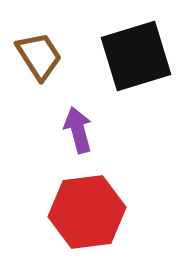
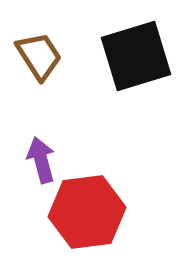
purple arrow: moved 37 px left, 30 px down
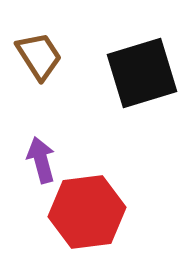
black square: moved 6 px right, 17 px down
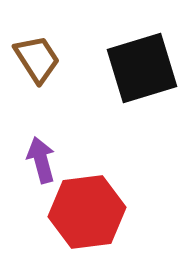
brown trapezoid: moved 2 px left, 3 px down
black square: moved 5 px up
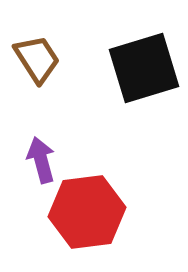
black square: moved 2 px right
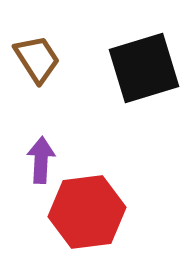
purple arrow: rotated 18 degrees clockwise
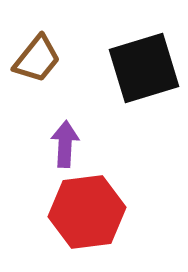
brown trapezoid: rotated 72 degrees clockwise
purple arrow: moved 24 px right, 16 px up
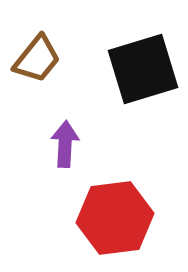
black square: moved 1 px left, 1 px down
red hexagon: moved 28 px right, 6 px down
